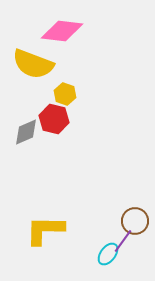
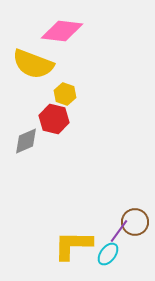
gray diamond: moved 9 px down
brown circle: moved 1 px down
yellow L-shape: moved 28 px right, 15 px down
purple line: moved 4 px left, 10 px up
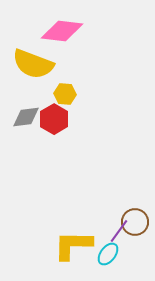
yellow hexagon: rotated 15 degrees counterclockwise
red hexagon: rotated 16 degrees clockwise
gray diamond: moved 24 px up; rotated 16 degrees clockwise
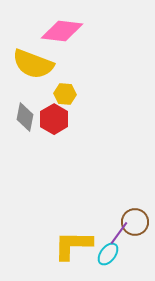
gray diamond: moved 1 px left; rotated 72 degrees counterclockwise
purple line: moved 2 px down
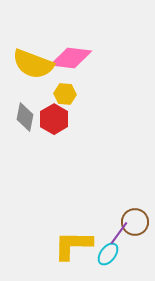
pink diamond: moved 9 px right, 27 px down
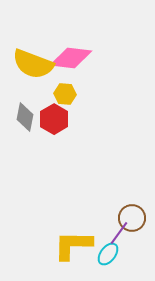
brown circle: moved 3 px left, 4 px up
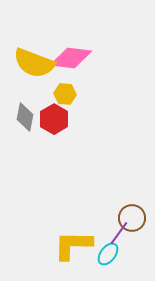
yellow semicircle: moved 1 px right, 1 px up
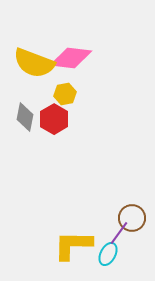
yellow hexagon: rotated 15 degrees counterclockwise
cyan ellipse: rotated 10 degrees counterclockwise
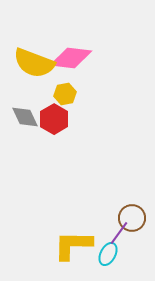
gray diamond: rotated 36 degrees counterclockwise
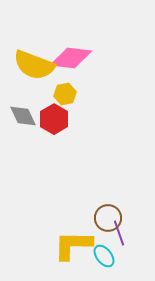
yellow semicircle: moved 2 px down
gray diamond: moved 2 px left, 1 px up
brown circle: moved 24 px left
purple line: rotated 55 degrees counterclockwise
cyan ellipse: moved 4 px left, 2 px down; rotated 65 degrees counterclockwise
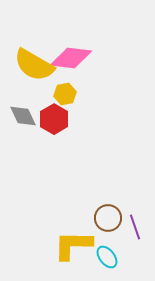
yellow semicircle: rotated 9 degrees clockwise
purple line: moved 16 px right, 6 px up
cyan ellipse: moved 3 px right, 1 px down
